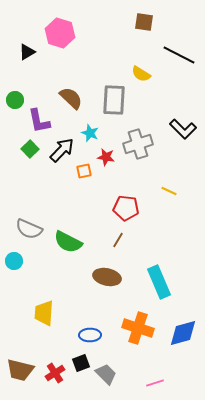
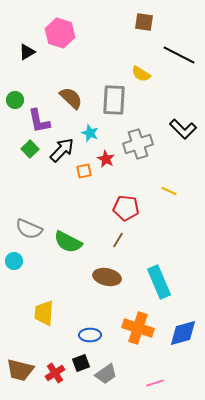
red star: moved 2 px down; rotated 18 degrees clockwise
gray trapezoid: rotated 100 degrees clockwise
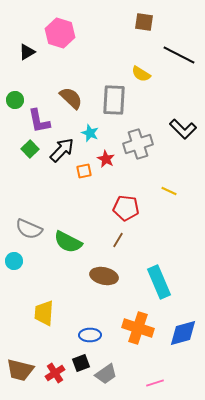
brown ellipse: moved 3 px left, 1 px up
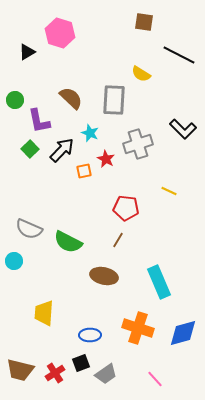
pink line: moved 4 px up; rotated 66 degrees clockwise
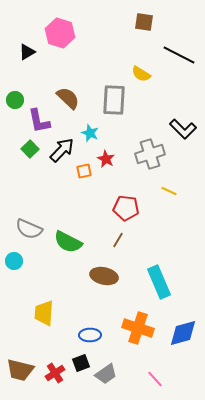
brown semicircle: moved 3 px left
gray cross: moved 12 px right, 10 px down
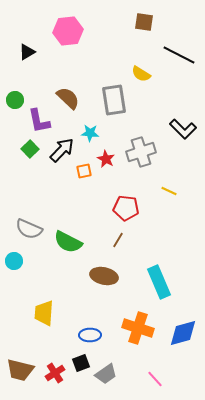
pink hexagon: moved 8 px right, 2 px up; rotated 24 degrees counterclockwise
gray rectangle: rotated 12 degrees counterclockwise
cyan star: rotated 18 degrees counterclockwise
gray cross: moved 9 px left, 2 px up
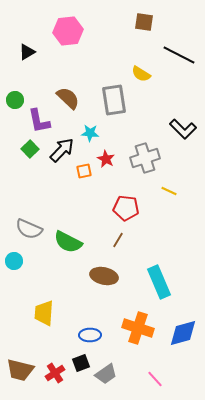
gray cross: moved 4 px right, 6 px down
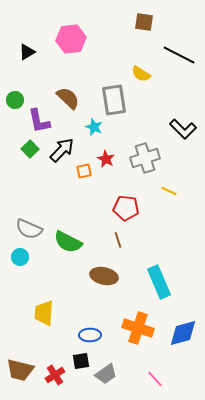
pink hexagon: moved 3 px right, 8 px down
cyan star: moved 4 px right, 6 px up; rotated 18 degrees clockwise
brown line: rotated 49 degrees counterclockwise
cyan circle: moved 6 px right, 4 px up
black square: moved 2 px up; rotated 12 degrees clockwise
red cross: moved 2 px down
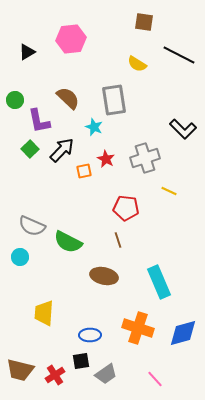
yellow semicircle: moved 4 px left, 10 px up
gray semicircle: moved 3 px right, 3 px up
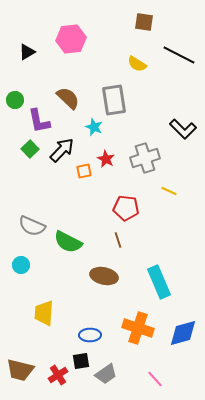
cyan circle: moved 1 px right, 8 px down
red cross: moved 3 px right
